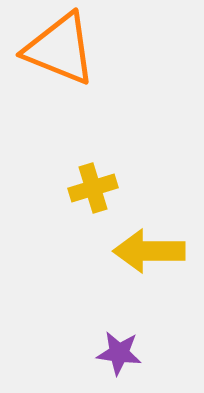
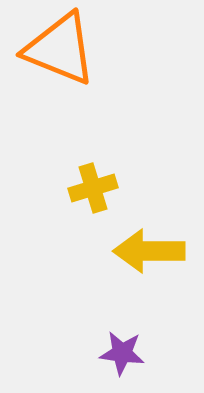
purple star: moved 3 px right
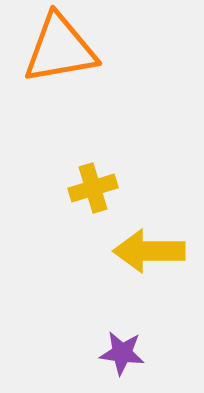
orange triangle: rotated 32 degrees counterclockwise
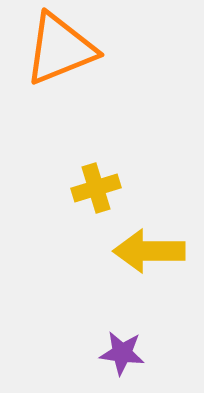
orange triangle: rotated 12 degrees counterclockwise
yellow cross: moved 3 px right
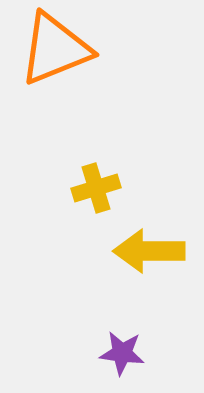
orange triangle: moved 5 px left
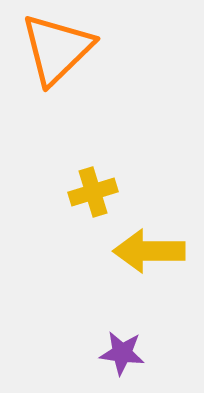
orange triangle: moved 2 px right; rotated 22 degrees counterclockwise
yellow cross: moved 3 px left, 4 px down
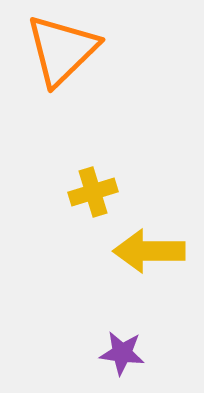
orange triangle: moved 5 px right, 1 px down
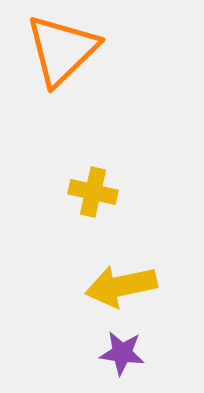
yellow cross: rotated 30 degrees clockwise
yellow arrow: moved 28 px left, 35 px down; rotated 12 degrees counterclockwise
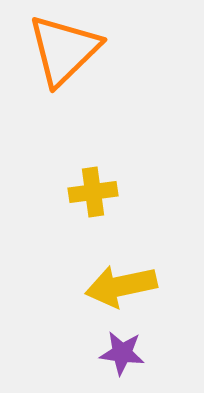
orange triangle: moved 2 px right
yellow cross: rotated 21 degrees counterclockwise
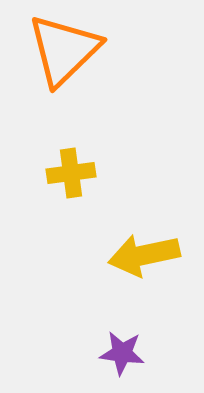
yellow cross: moved 22 px left, 19 px up
yellow arrow: moved 23 px right, 31 px up
